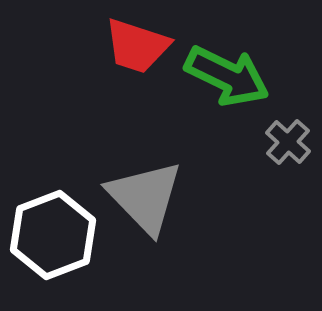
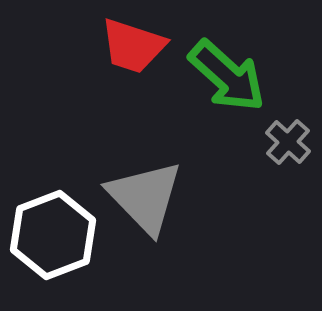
red trapezoid: moved 4 px left
green arrow: rotated 16 degrees clockwise
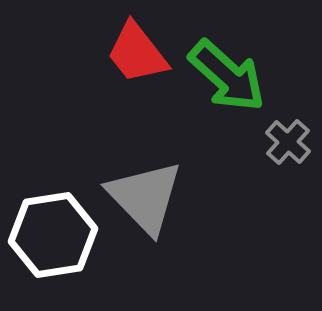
red trapezoid: moved 4 px right, 7 px down; rotated 34 degrees clockwise
white hexagon: rotated 12 degrees clockwise
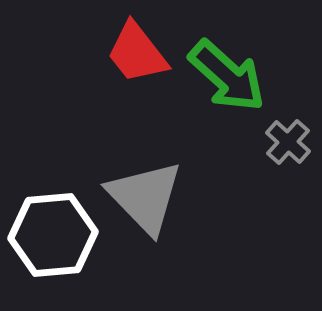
white hexagon: rotated 4 degrees clockwise
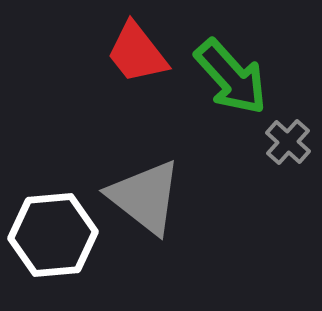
green arrow: moved 4 px right, 1 px down; rotated 6 degrees clockwise
gray triangle: rotated 8 degrees counterclockwise
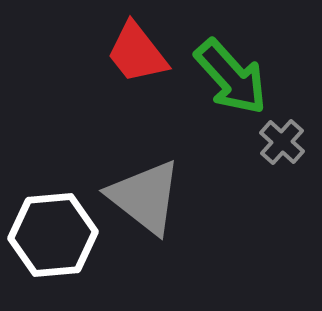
gray cross: moved 6 px left
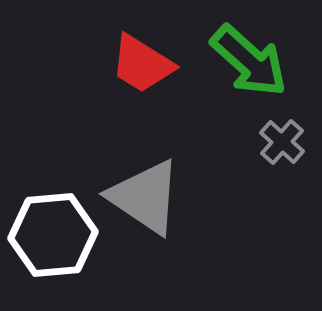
red trapezoid: moved 5 px right, 11 px down; rotated 20 degrees counterclockwise
green arrow: moved 18 px right, 16 px up; rotated 6 degrees counterclockwise
gray triangle: rotated 4 degrees counterclockwise
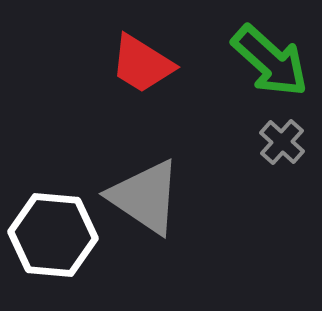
green arrow: moved 21 px right
white hexagon: rotated 10 degrees clockwise
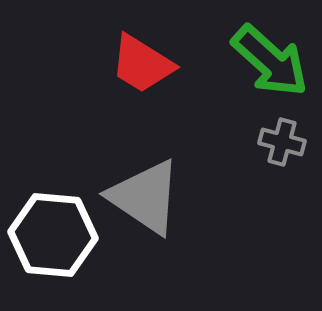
gray cross: rotated 27 degrees counterclockwise
